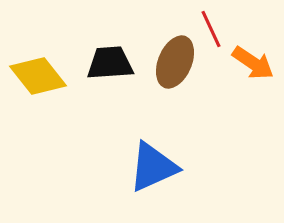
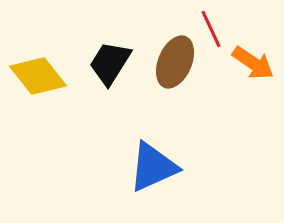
black trapezoid: rotated 54 degrees counterclockwise
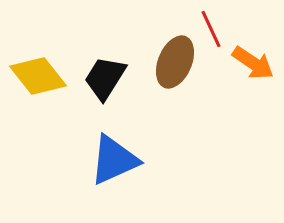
black trapezoid: moved 5 px left, 15 px down
blue triangle: moved 39 px left, 7 px up
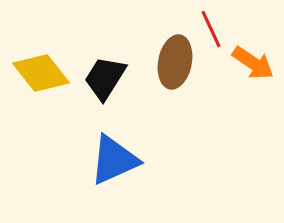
brown ellipse: rotated 12 degrees counterclockwise
yellow diamond: moved 3 px right, 3 px up
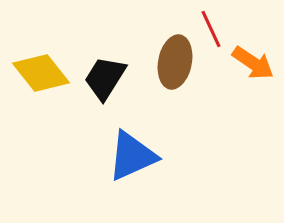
blue triangle: moved 18 px right, 4 px up
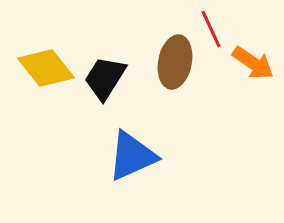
yellow diamond: moved 5 px right, 5 px up
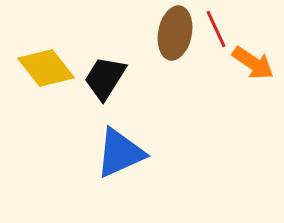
red line: moved 5 px right
brown ellipse: moved 29 px up
blue triangle: moved 12 px left, 3 px up
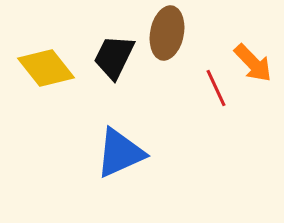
red line: moved 59 px down
brown ellipse: moved 8 px left
orange arrow: rotated 12 degrees clockwise
black trapezoid: moved 9 px right, 21 px up; rotated 6 degrees counterclockwise
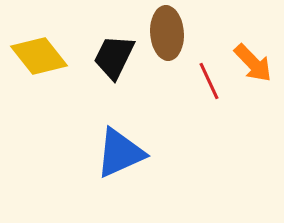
brown ellipse: rotated 15 degrees counterclockwise
yellow diamond: moved 7 px left, 12 px up
red line: moved 7 px left, 7 px up
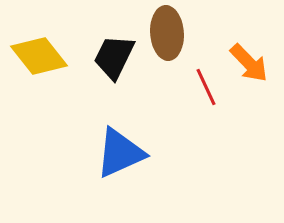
orange arrow: moved 4 px left
red line: moved 3 px left, 6 px down
